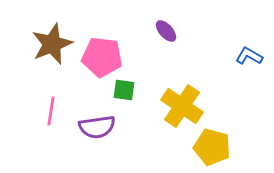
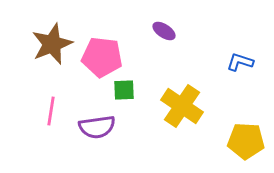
purple ellipse: moved 2 px left; rotated 15 degrees counterclockwise
blue L-shape: moved 9 px left, 6 px down; rotated 12 degrees counterclockwise
green square: rotated 10 degrees counterclockwise
yellow pentagon: moved 34 px right, 6 px up; rotated 12 degrees counterclockwise
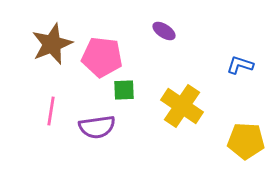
blue L-shape: moved 3 px down
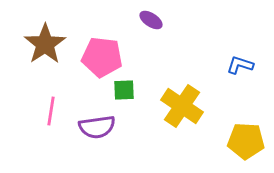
purple ellipse: moved 13 px left, 11 px up
brown star: moved 7 px left; rotated 12 degrees counterclockwise
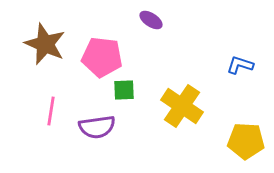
brown star: rotated 15 degrees counterclockwise
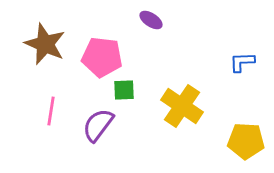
blue L-shape: moved 2 px right, 3 px up; rotated 20 degrees counterclockwise
purple semicircle: moved 1 px right, 2 px up; rotated 135 degrees clockwise
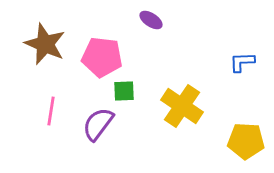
green square: moved 1 px down
purple semicircle: moved 1 px up
